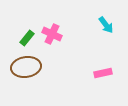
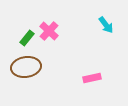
pink cross: moved 3 px left, 3 px up; rotated 18 degrees clockwise
pink rectangle: moved 11 px left, 5 px down
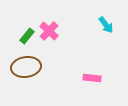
green rectangle: moved 2 px up
pink rectangle: rotated 18 degrees clockwise
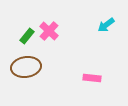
cyan arrow: rotated 90 degrees clockwise
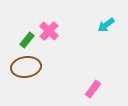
green rectangle: moved 4 px down
pink rectangle: moved 1 px right, 11 px down; rotated 60 degrees counterclockwise
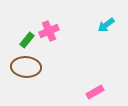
pink cross: rotated 24 degrees clockwise
brown ellipse: rotated 12 degrees clockwise
pink rectangle: moved 2 px right, 3 px down; rotated 24 degrees clockwise
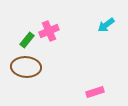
pink rectangle: rotated 12 degrees clockwise
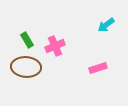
pink cross: moved 6 px right, 15 px down
green rectangle: rotated 70 degrees counterclockwise
pink rectangle: moved 3 px right, 24 px up
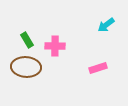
pink cross: rotated 24 degrees clockwise
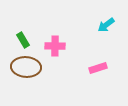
green rectangle: moved 4 px left
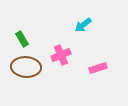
cyan arrow: moved 23 px left
green rectangle: moved 1 px left, 1 px up
pink cross: moved 6 px right, 9 px down; rotated 24 degrees counterclockwise
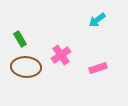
cyan arrow: moved 14 px right, 5 px up
green rectangle: moved 2 px left
pink cross: rotated 12 degrees counterclockwise
